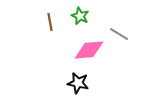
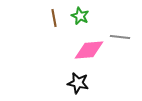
brown line: moved 4 px right, 4 px up
gray line: moved 1 px right, 3 px down; rotated 24 degrees counterclockwise
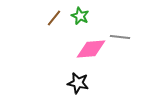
brown line: rotated 48 degrees clockwise
pink diamond: moved 2 px right, 1 px up
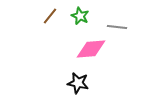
brown line: moved 4 px left, 2 px up
gray line: moved 3 px left, 10 px up
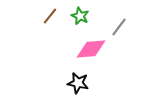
gray line: moved 2 px right; rotated 60 degrees counterclockwise
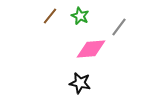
black star: moved 2 px right
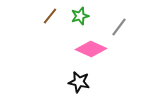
green star: rotated 30 degrees clockwise
pink diamond: rotated 28 degrees clockwise
black star: moved 1 px left, 1 px up
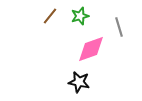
gray line: rotated 54 degrees counterclockwise
pink diamond: rotated 44 degrees counterclockwise
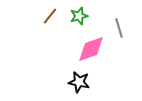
green star: moved 1 px left
gray line: moved 1 px down
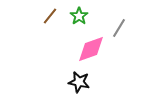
green star: rotated 18 degrees counterclockwise
gray line: rotated 48 degrees clockwise
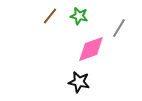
green star: rotated 24 degrees counterclockwise
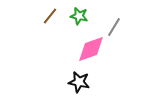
gray line: moved 5 px left, 1 px up
